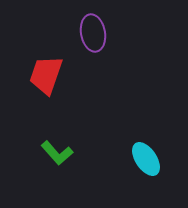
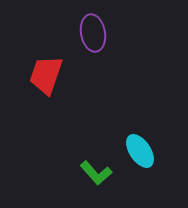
green L-shape: moved 39 px right, 20 px down
cyan ellipse: moved 6 px left, 8 px up
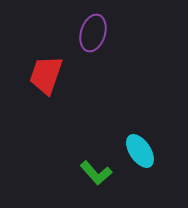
purple ellipse: rotated 27 degrees clockwise
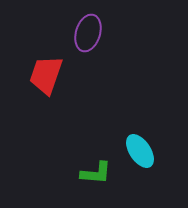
purple ellipse: moved 5 px left
green L-shape: rotated 44 degrees counterclockwise
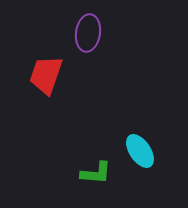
purple ellipse: rotated 9 degrees counterclockwise
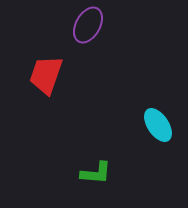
purple ellipse: moved 8 px up; rotated 21 degrees clockwise
cyan ellipse: moved 18 px right, 26 px up
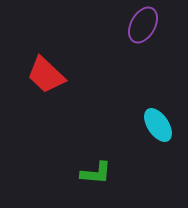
purple ellipse: moved 55 px right
red trapezoid: rotated 66 degrees counterclockwise
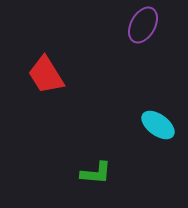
red trapezoid: rotated 15 degrees clockwise
cyan ellipse: rotated 20 degrees counterclockwise
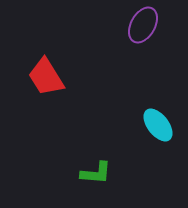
red trapezoid: moved 2 px down
cyan ellipse: rotated 16 degrees clockwise
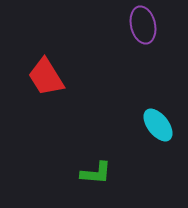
purple ellipse: rotated 42 degrees counterclockwise
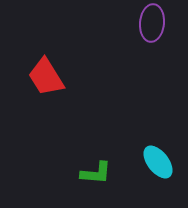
purple ellipse: moved 9 px right, 2 px up; rotated 18 degrees clockwise
cyan ellipse: moved 37 px down
